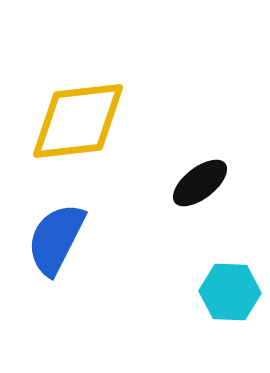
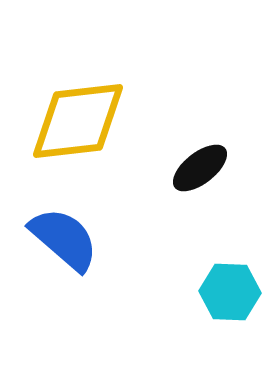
black ellipse: moved 15 px up
blue semicircle: moved 8 px right; rotated 104 degrees clockwise
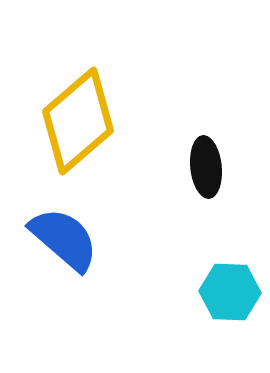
yellow diamond: rotated 34 degrees counterclockwise
black ellipse: moved 6 px right, 1 px up; rotated 58 degrees counterclockwise
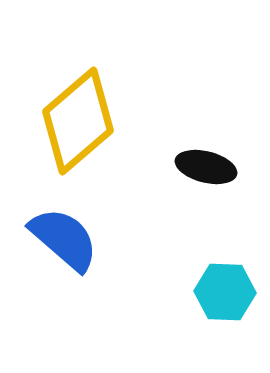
black ellipse: rotated 70 degrees counterclockwise
cyan hexagon: moved 5 px left
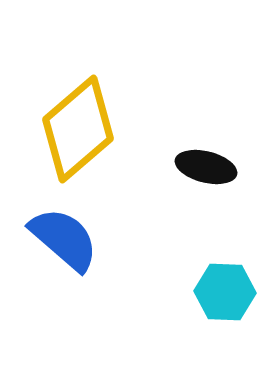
yellow diamond: moved 8 px down
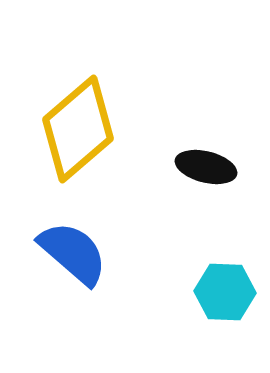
blue semicircle: moved 9 px right, 14 px down
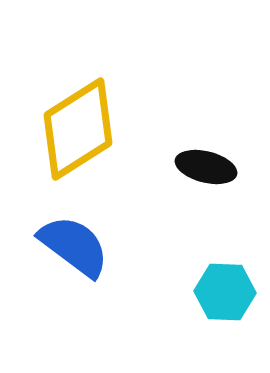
yellow diamond: rotated 8 degrees clockwise
blue semicircle: moved 1 px right, 7 px up; rotated 4 degrees counterclockwise
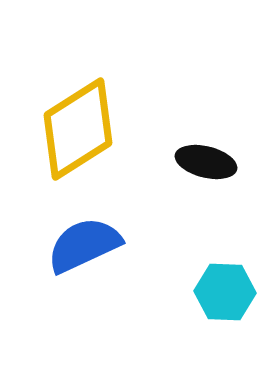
black ellipse: moved 5 px up
blue semicircle: moved 10 px right, 1 px up; rotated 62 degrees counterclockwise
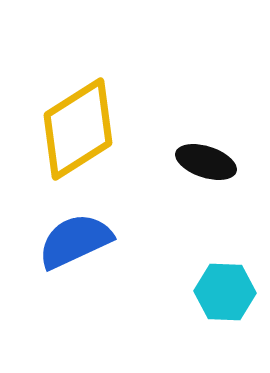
black ellipse: rotated 4 degrees clockwise
blue semicircle: moved 9 px left, 4 px up
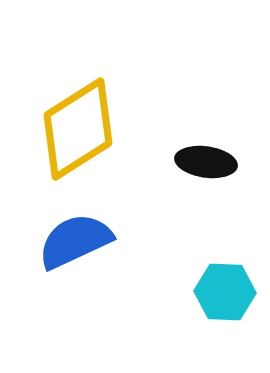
black ellipse: rotated 10 degrees counterclockwise
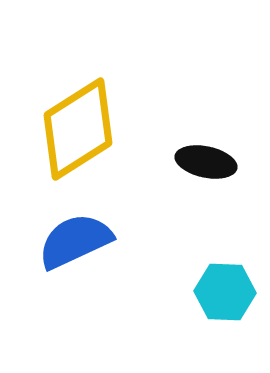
black ellipse: rotated 4 degrees clockwise
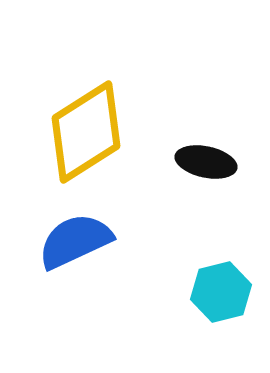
yellow diamond: moved 8 px right, 3 px down
cyan hexagon: moved 4 px left; rotated 16 degrees counterclockwise
